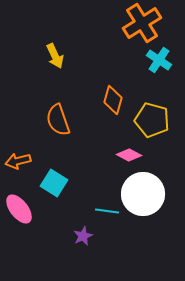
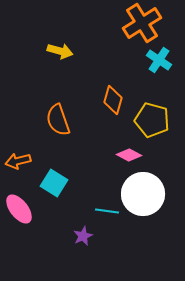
yellow arrow: moved 5 px right, 5 px up; rotated 50 degrees counterclockwise
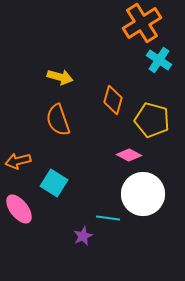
yellow arrow: moved 26 px down
cyan line: moved 1 px right, 7 px down
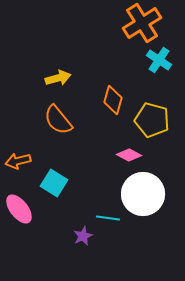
yellow arrow: moved 2 px left, 1 px down; rotated 30 degrees counterclockwise
orange semicircle: rotated 20 degrees counterclockwise
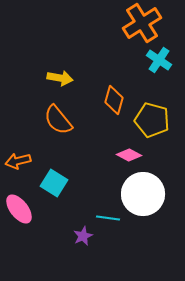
yellow arrow: moved 2 px right; rotated 25 degrees clockwise
orange diamond: moved 1 px right
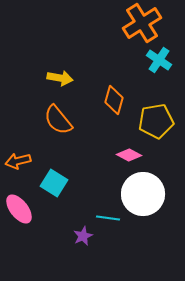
yellow pentagon: moved 4 px right, 1 px down; rotated 24 degrees counterclockwise
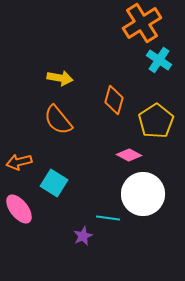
yellow pentagon: rotated 24 degrees counterclockwise
orange arrow: moved 1 px right, 1 px down
